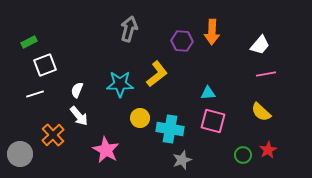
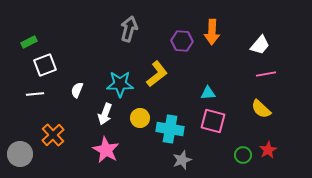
white line: rotated 12 degrees clockwise
yellow semicircle: moved 3 px up
white arrow: moved 26 px right, 2 px up; rotated 60 degrees clockwise
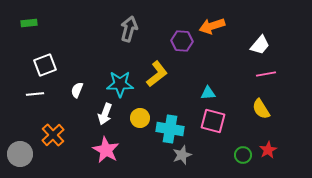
orange arrow: moved 6 px up; rotated 70 degrees clockwise
green rectangle: moved 19 px up; rotated 21 degrees clockwise
yellow semicircle: rotated 15 degrees clockwise
gray star: moved 5 px up
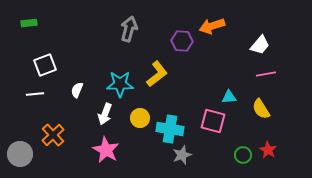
cyan triangle: moved 21 px right, 4 px down
red star: rotated 12 degrees counterclockwise
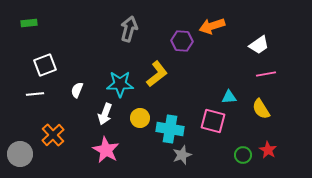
white trapezoid: moved 1 px left; rotated 15 degrees clockwise
